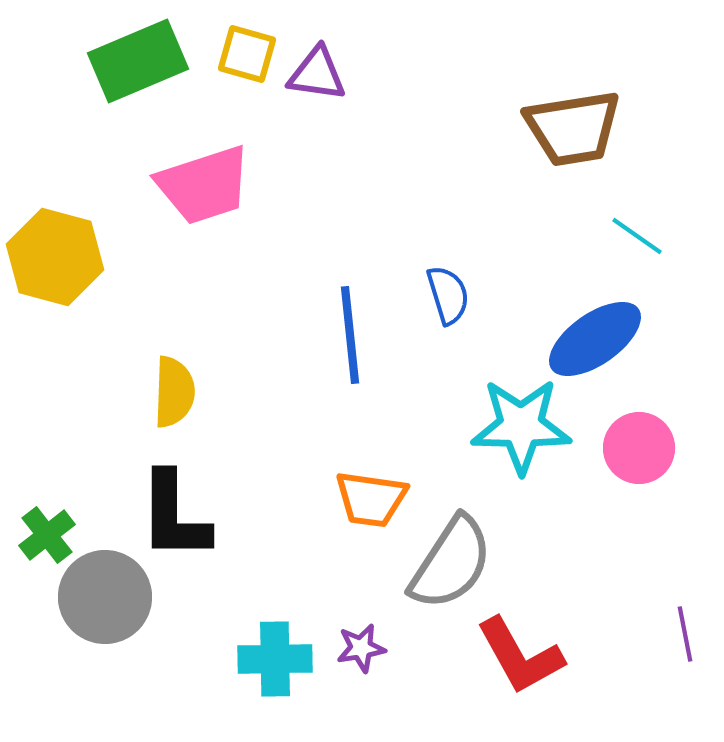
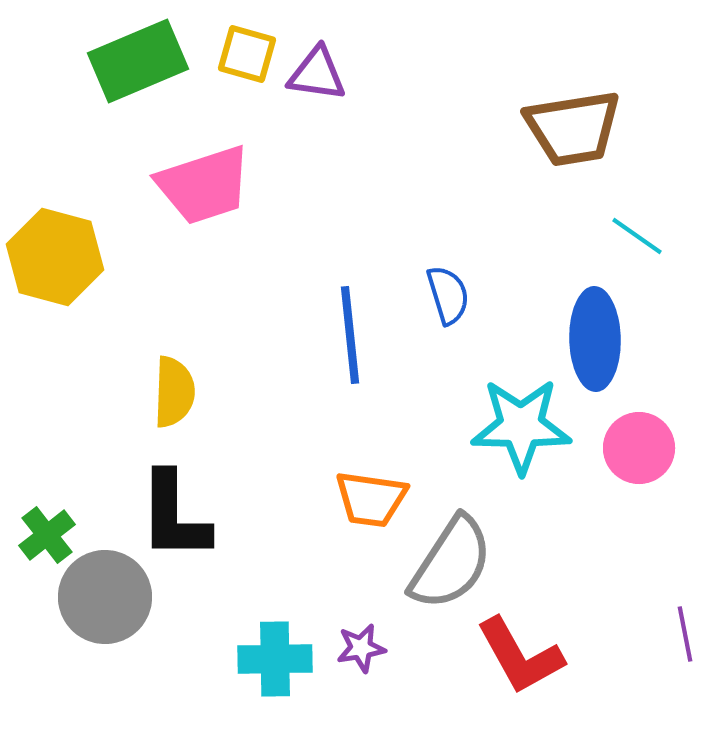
blue ellipse: rotated 56 degrees counterclockwise
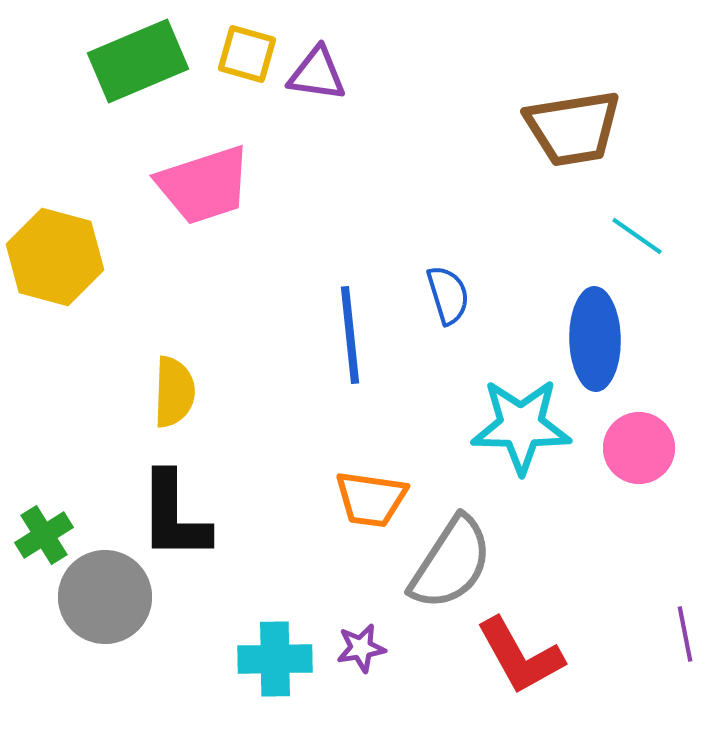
green cross: moved 3 px left; rotated 6 degrees clockwise
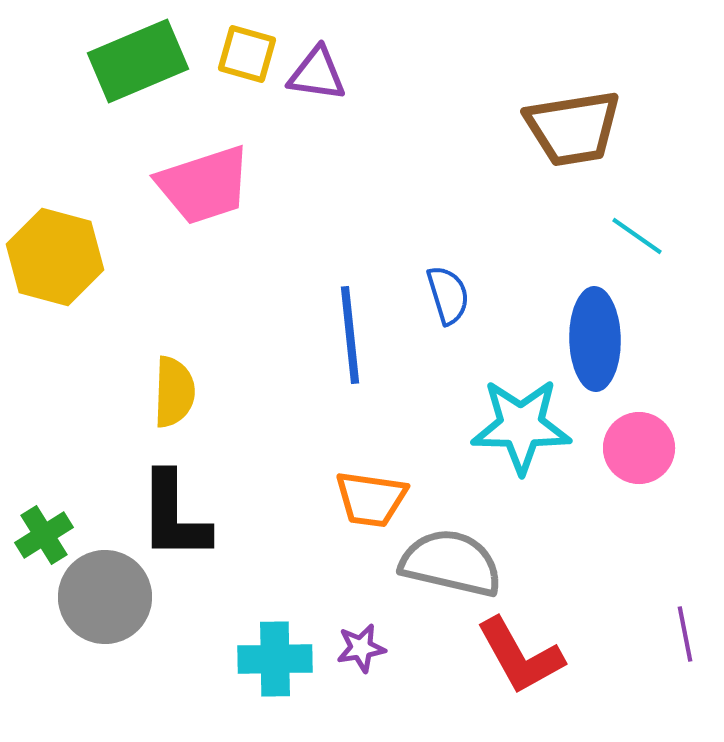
gray semicircle: rotated 110 degrees counterclockwise
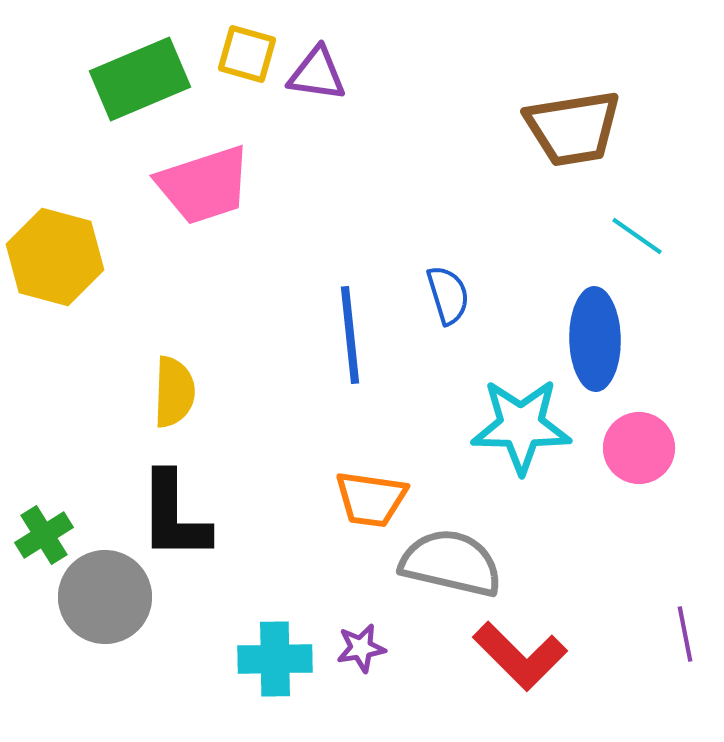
green rectangle: moved 2 px right, 18 px down
red L-shape: rotated 16 degrees counterclockwise
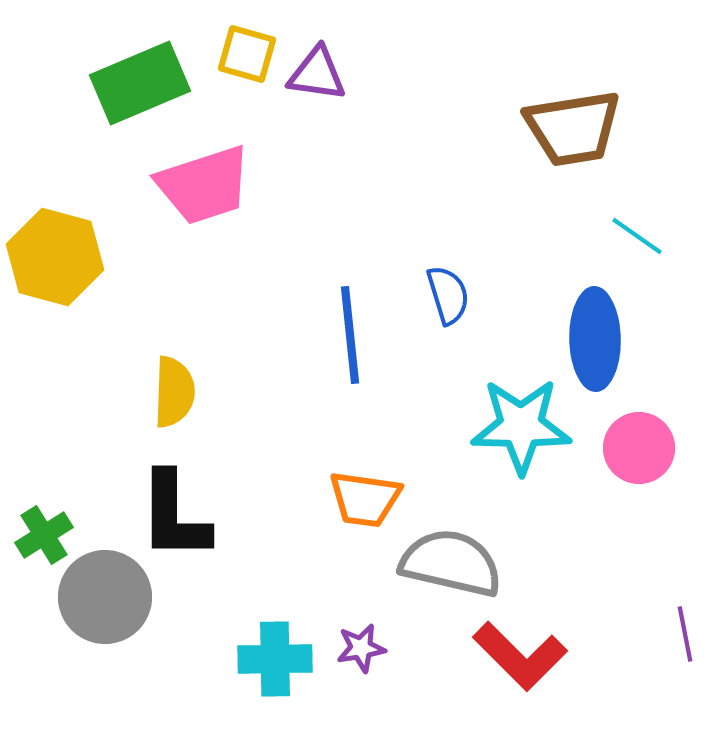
green rectangle: moved 4 px down
orange trapezoid: moved 6 px left
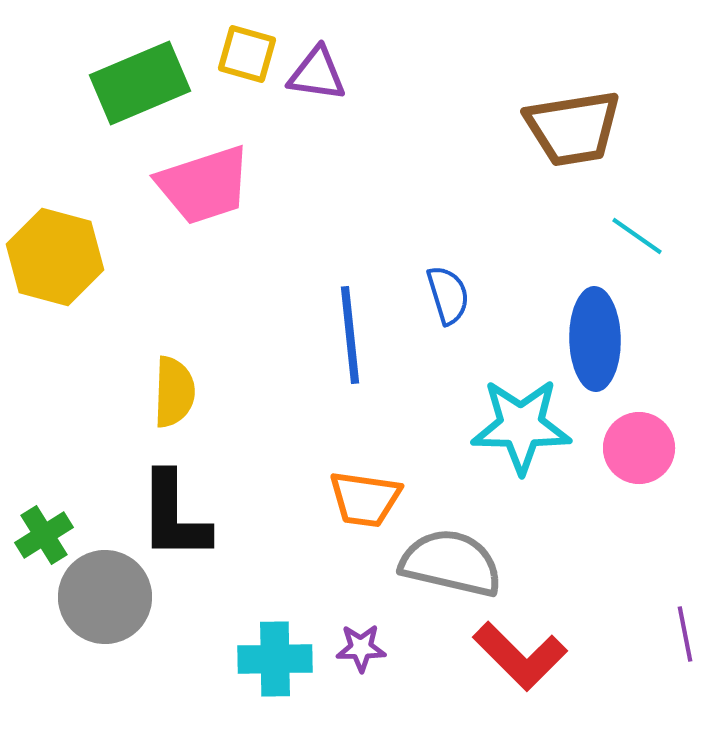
purple star: rotated 9 degrees clockwise
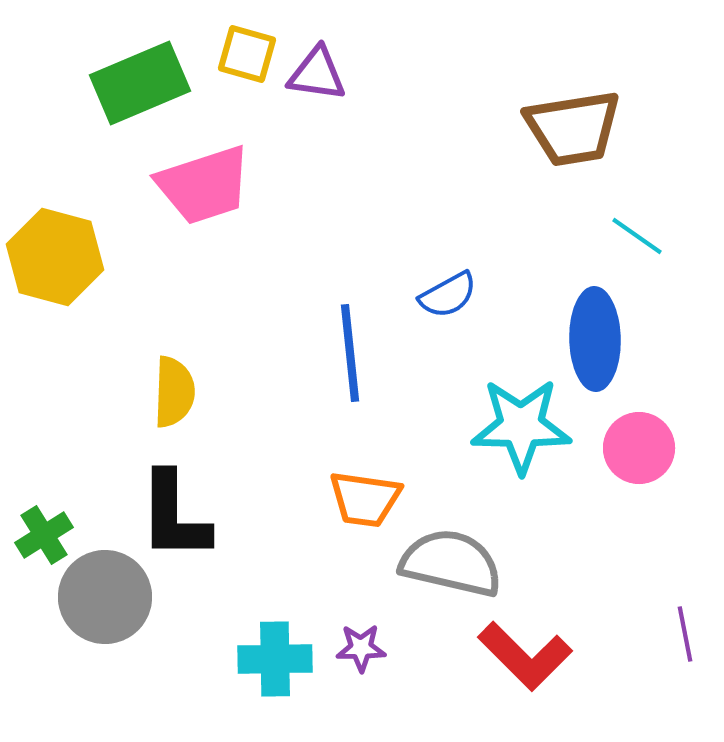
blue semicircle: rotated 78 degrees clockwise
blue line: moved 18 px down
red L-shape: moved 5 px right
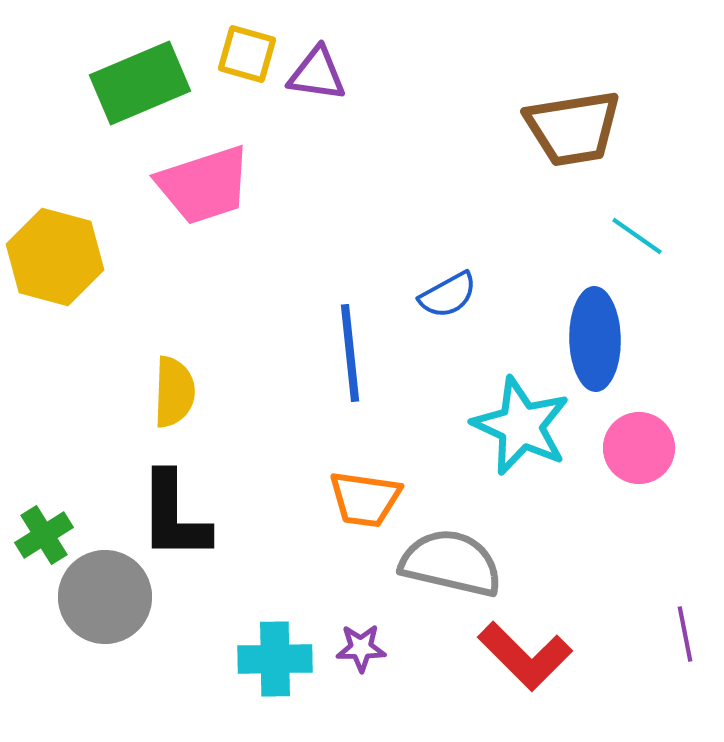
cyan star: rotated 24 degrees clockwise
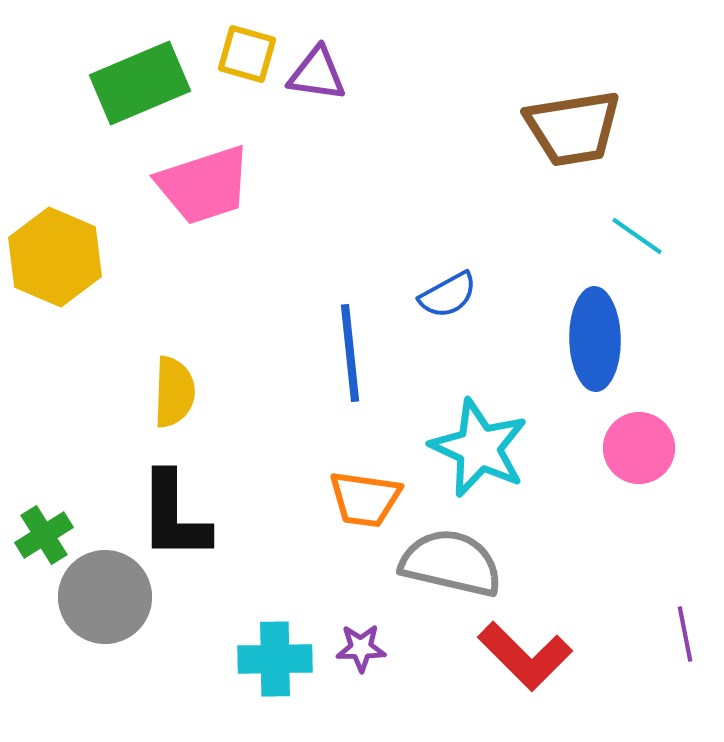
yellow hexagon: rotated 8 degrees clockwise
cyan star: moved 42 px left, 22 px down
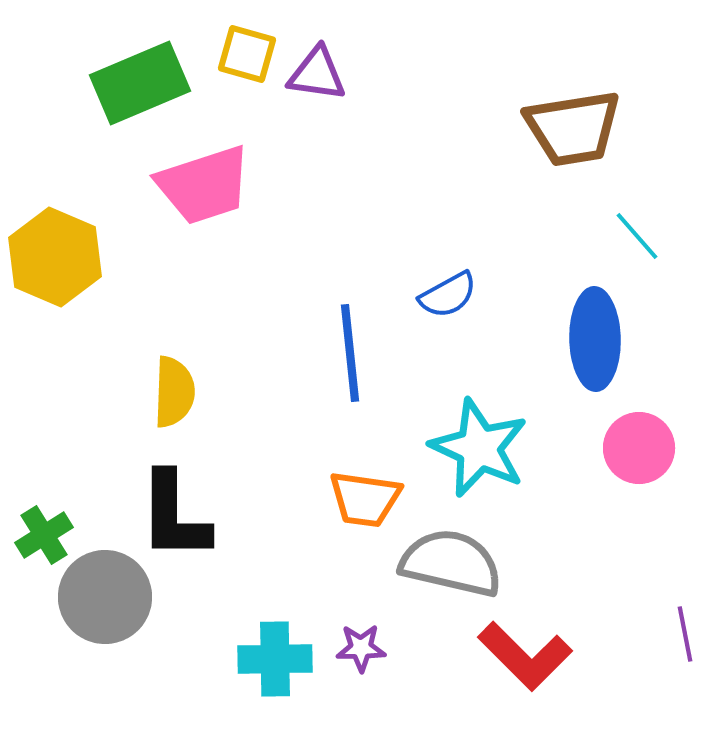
cyan line: rotated 14 degrees clockwise
